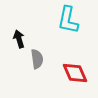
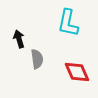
cyan L-shape: moved 3 px down
red diamond: moved 2 px right, 1 px up
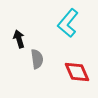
cyan L-shape: rotated 28 degrees clockwise
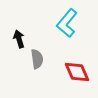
cyan L-shape: moved 1 px left
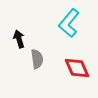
cyan L-shape: moved 2 px right
red diamond: moved 4 px up
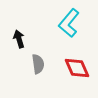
gray semicircle: moved 1 px right, 5 px down
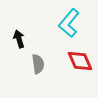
red diamond: moved 3 px right, 7 px up
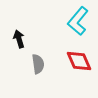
cyan L-shape: moved 9 px right, 2 px up
red diamond: moved 1 px left
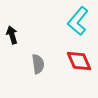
black arrow: moved 7 px left, 4 px up
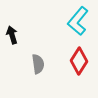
red diamond: rotated 56 degrees clockwise
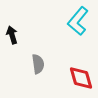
red diamond: moved 2 px right, 17 px down; rotated 48 degrees counterclockwise
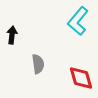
black arrow: rotated 24 degrees clockwise
